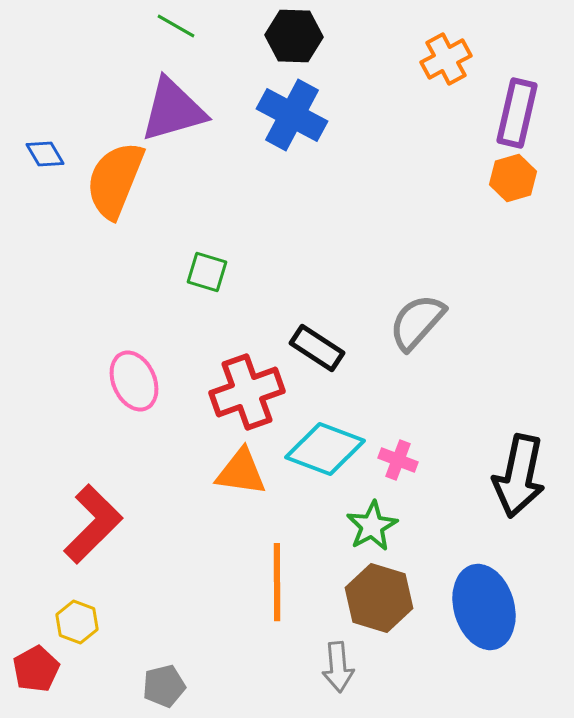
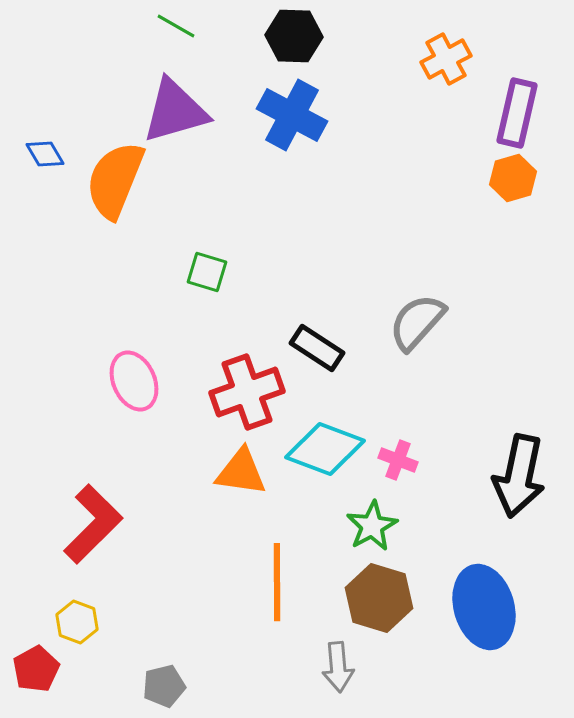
purple triangle: moved 2 px right, 1 px down
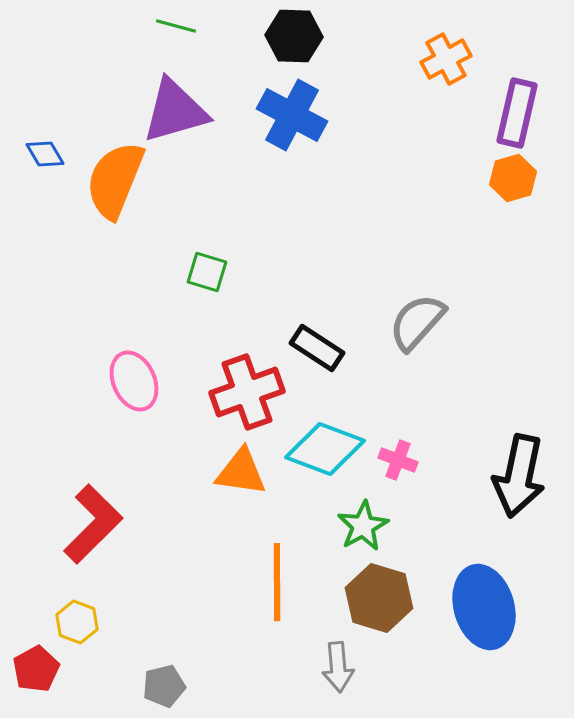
green line: rotated 15 degrees counterclockwise
green star: moved 9 px left
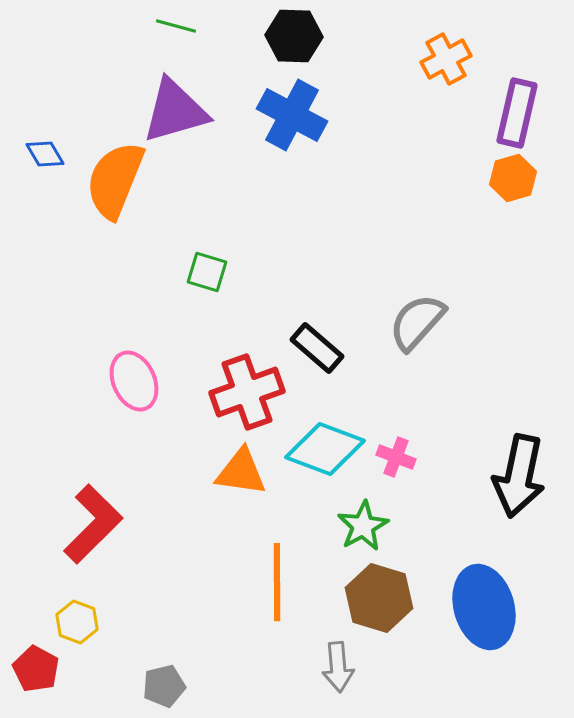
black rectangle: rotated 8 degrees clockwise
pink cross: moved 2 px left, 3 px up
red pentagon: rotated 15 degrees counterclockwise
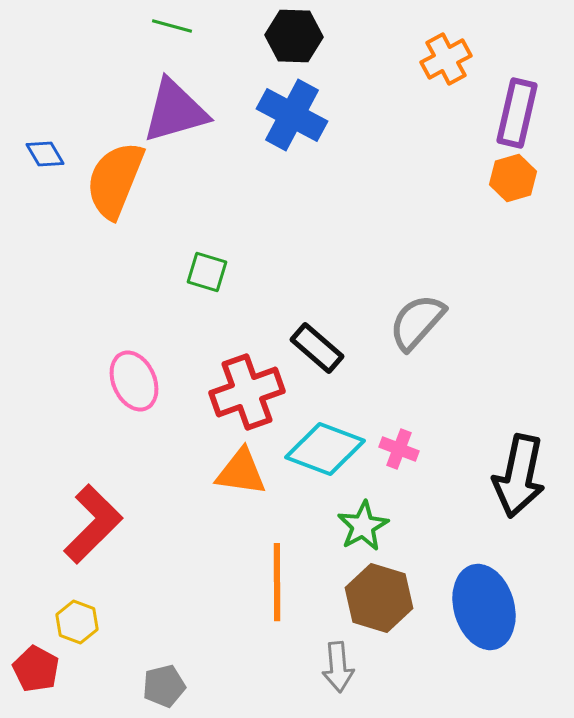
green line: moved 4 px left
pink cross: moved 3 px right, 8 px up
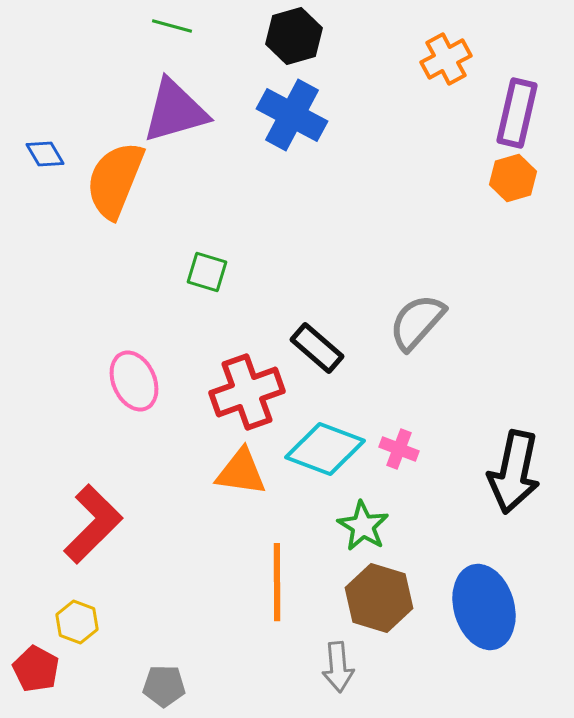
black hexagon: rotated 18 degrees counterclockwise
black arrow: moved 5 px left, 4 px up
green star: rotated 12 degrees counterclockwise
gray pentagon: rotated 15 degrees clockwise
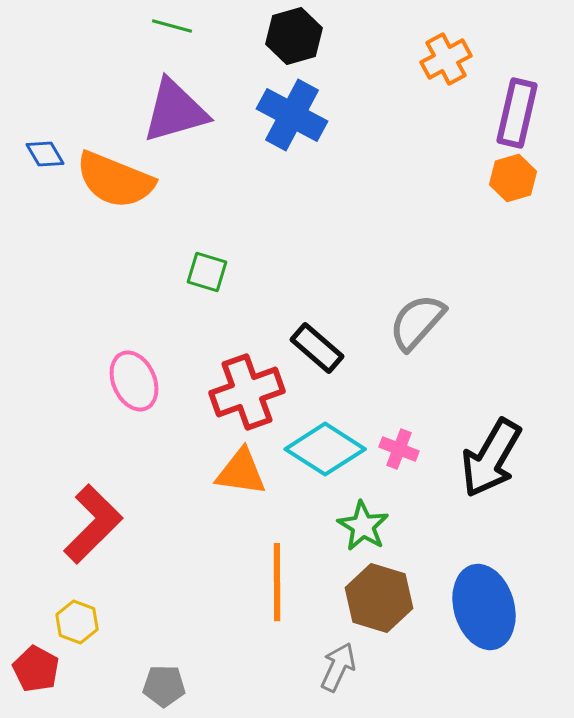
orange semicircle: rotated 90 degrees counterclockwise
cyan diamond: rotated 12 degrees clockwise
black arrow: moved 23 px left, 14 px up; rotated 18 degrees clockwise
gray arrow: rotated 150 degrees counterclockwise
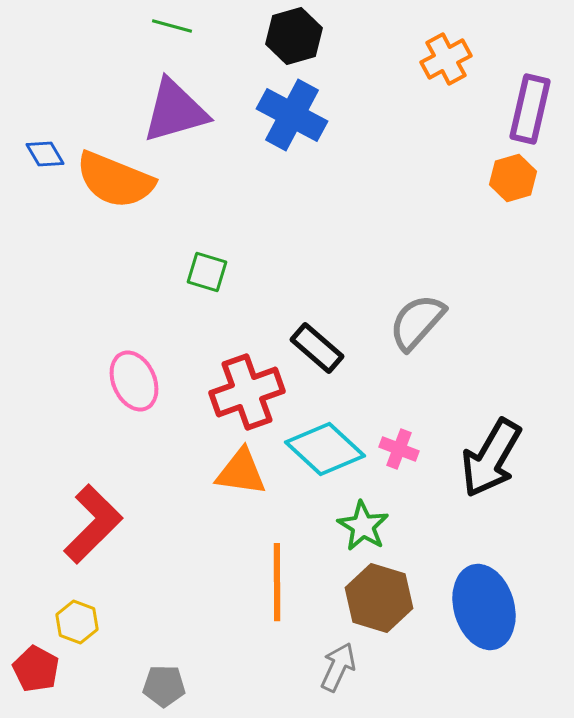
purple rectangle: moved 13 px right, 4 px up
cyan diamond: rotated 10 degrees clockwise
